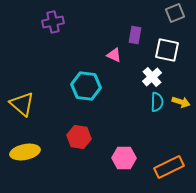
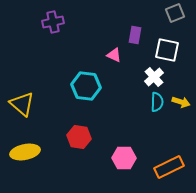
white cross: moved 2 px right
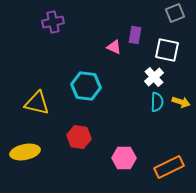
pink triangle: moved 8 px up
yellow triangle: moved 15 px right, 1 px up; rotated 28 degrees counterclockwise
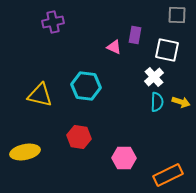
gray square: moved 2 px right, 2 px down; rotated 24 degrees clockwise
yellow triangle: moved 3 px right, 8 px up
orange rectangle: moved 1 px left, 8 px down
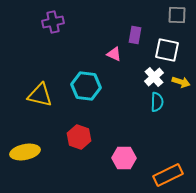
pink triangle: moved 7 px down
yellow arrow: moved 20 px up
red hexagon: rotated 10 degrees clockwise
